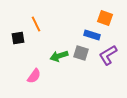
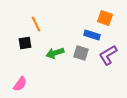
black square: moved 7 px right, 5 px down
green arrow: moved 4 px left, 3 px up
pink semicircle: moved 14 px left, 8 px down
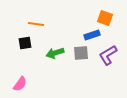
orange line: rotated 56 degrees counterclockwise
blue rectangle: rotated 35 degrees counterclockwise
gray square: rotated 21 degrees counterclockwise
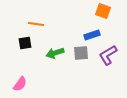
orange square: moved 2 px left, 7 px up
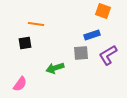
green arrow: moved 15 px down
